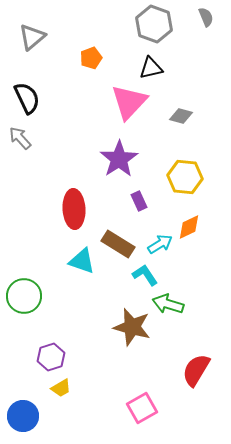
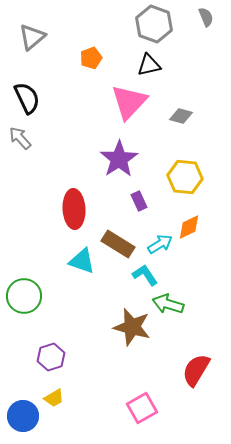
black triangle: moved 2 px left, 3 px up
yellow trapezoid: moved 7 px left, 10 px down
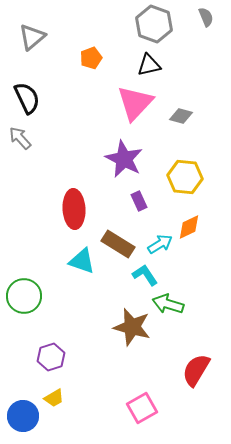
pink triangle: moved 6 px right, 1 px down
purple star: moved 5 px right; rotated 12 degrees counterclockwise
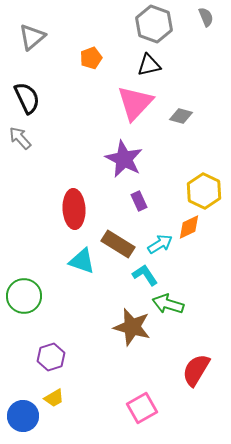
yellow hexagon: moved 19 px right, 14 px down; rotated 20 degrees clockwise
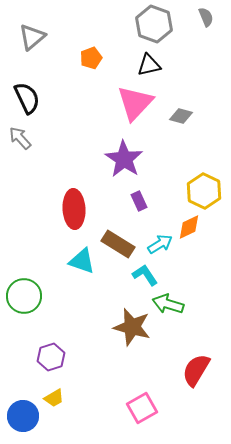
purple star: rotated 6 degrees clockwise
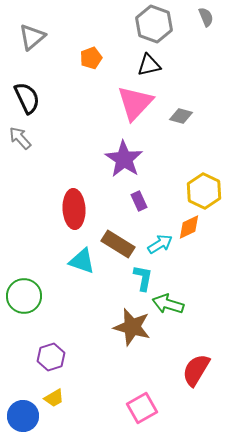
cyan L-shape: moved 2 px left, 3 px down; rotated 44 degrees clockwise
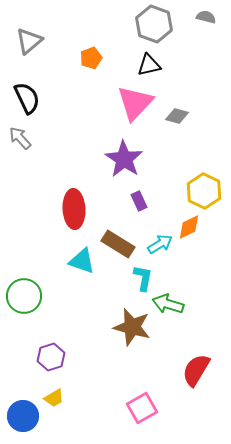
gray semicircle: rotated 54 degrees counterclockwise
gray triangle: moved 3 px left, 4 px down
gray diamond: moved 4 px left
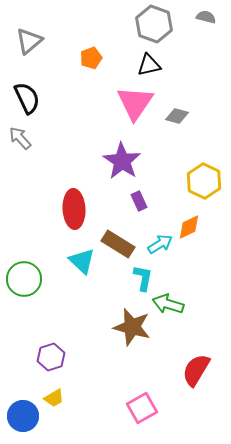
pink triangle: rotated 9 degrees counterclockwise
purple star: moved 2 px left, 2 px down
yellow hexagon: moved 10 px up
cyan triangle: rotated 24 degrees clockwise
green circle: moved 17 px up
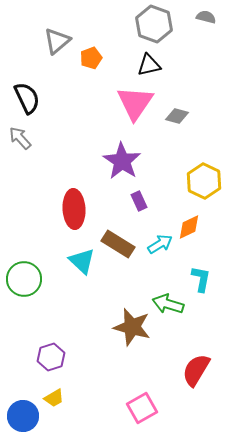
gray triangle: moved 28 px right
cyan L-shape: moved 58 px right, 1 px down
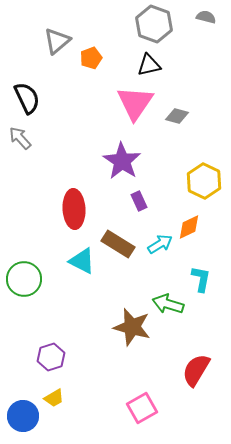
cyan triangle: rotated 16 degrees counterclockwise
